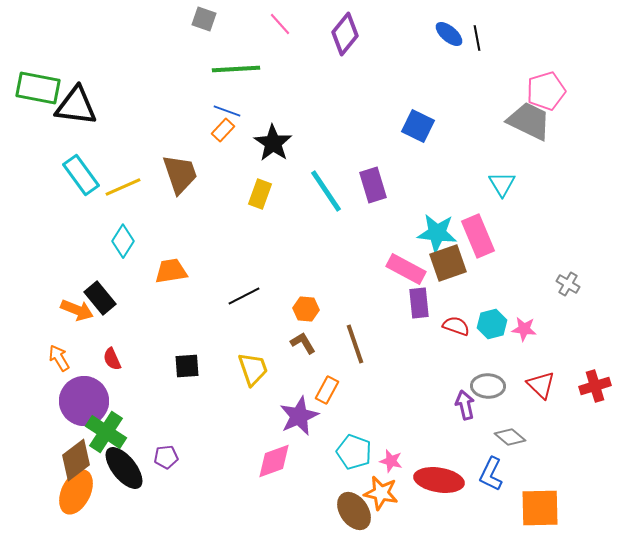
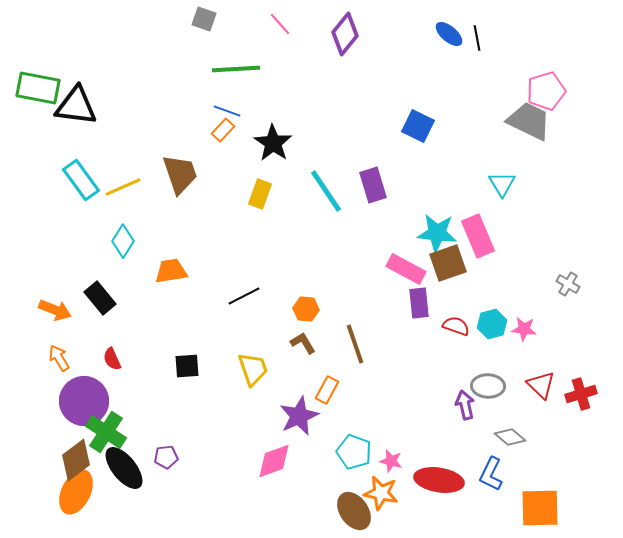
cyan rectangle at (81, 175): moved 5 px down
orange arrow at (77, 310): moved 22 px left
red cross at (595, 386): moved 14 px left, 8 px down
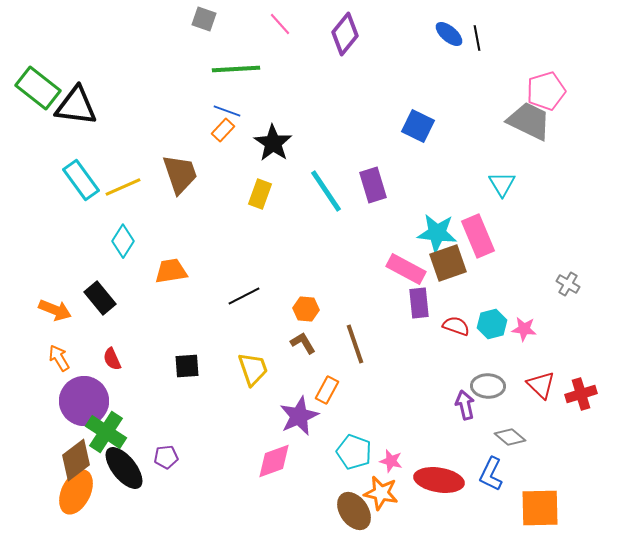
green rectangle at (38, 88): rotated 27 degrees clockwise
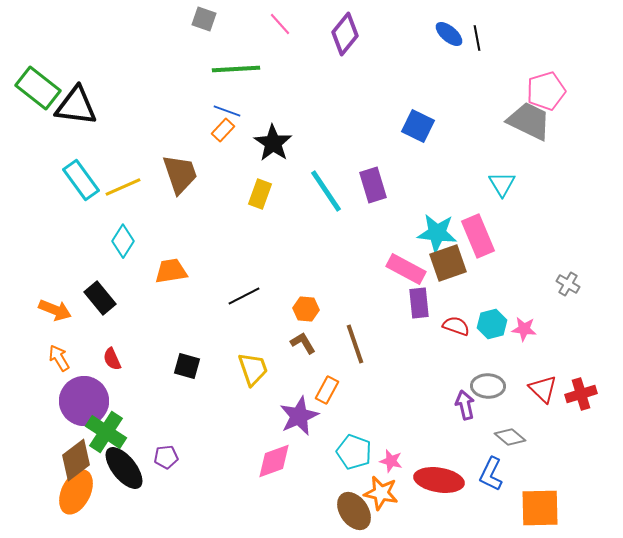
black square at (187, 366): rotated 20 degrees clockwise
red triangle at (541, 385): moved 2 px right, 4 px down
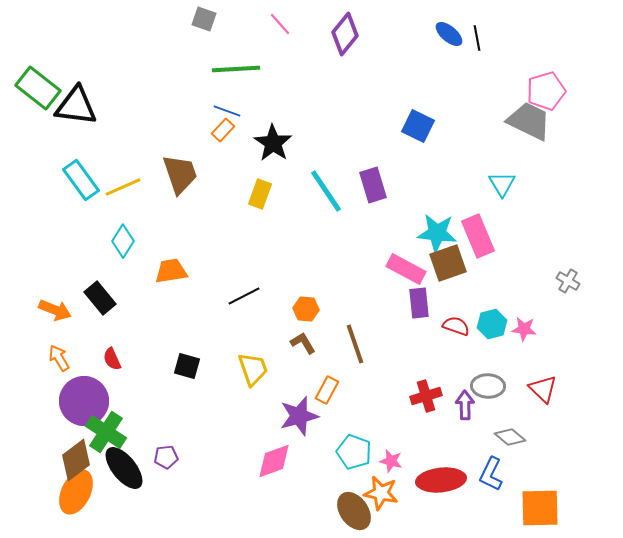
gray cross at (568, 284): moved 3 px up
red cross at (581, 394): moved 155 px left, 2 px down
purple arrow at (465, 405): rotated 12 degrees clockwise
purple star at (299, 416): rotated 9 degrees clockwise
red ellipse at (439, 480): moved 2 px right; rotated 15 degrees counterclockwise
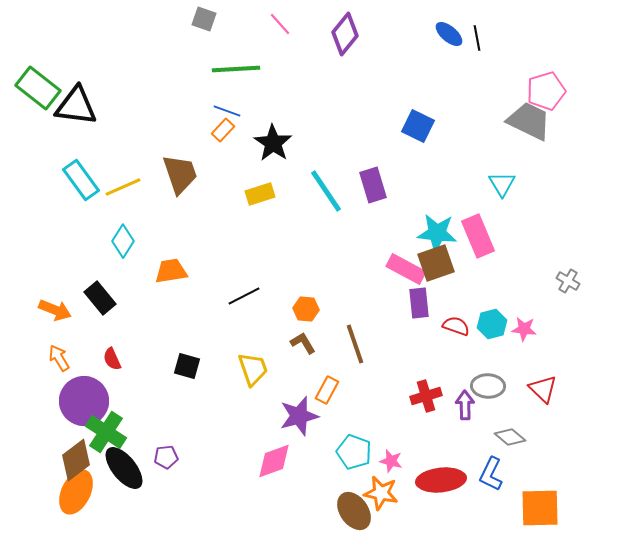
yellow rectangle at (260, 194): rotated 52 degrees clockwise
brown square at (448, 263): moved 12 px left
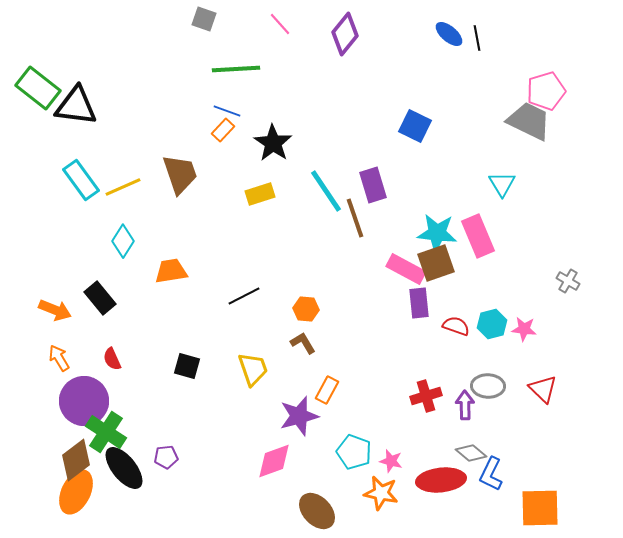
blue square at (418, 126): moved 3 px left
brown line at (355, 344): moved 126 px up
gray diamond at (510, 437): moved 39 px left, 16 px down
brown ellipse at (354, 511): moved 37 px left; rotated 9 degrees counterclockwise
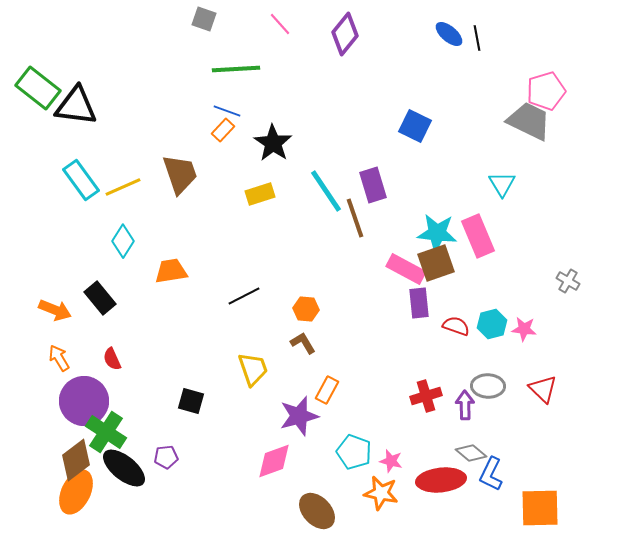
black square at (187, 366): moved 4 px right, 35 px down
black ellipse at (124, 468): rotated 12 degrees counterclockwise
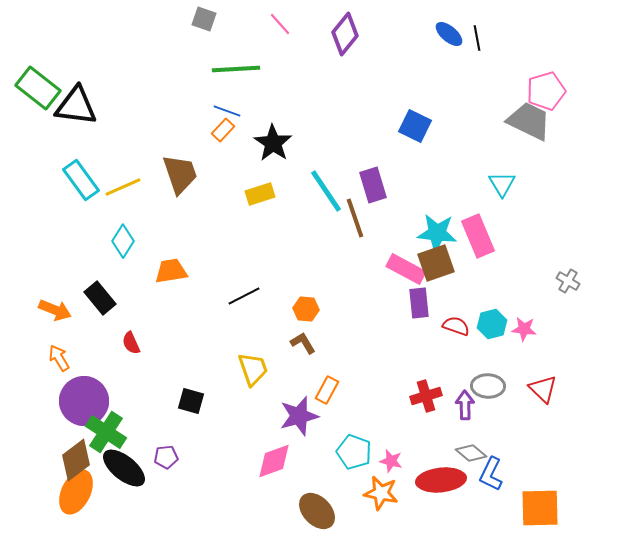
red semicircle at (112, 359): moved 19 px right, 16 px up
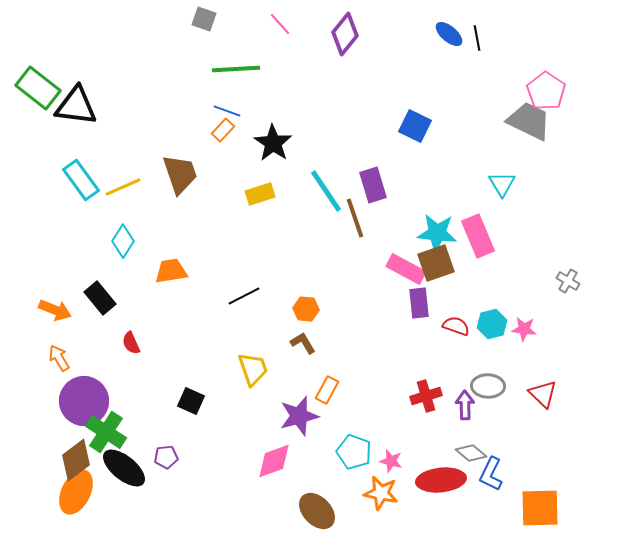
pink pentagon at (546, 91): rotated 21 degrees counterclockwise
red triangle at (543, 389): moved 5 px down
black square at (191, 401): rotated 8 degrees clockwise
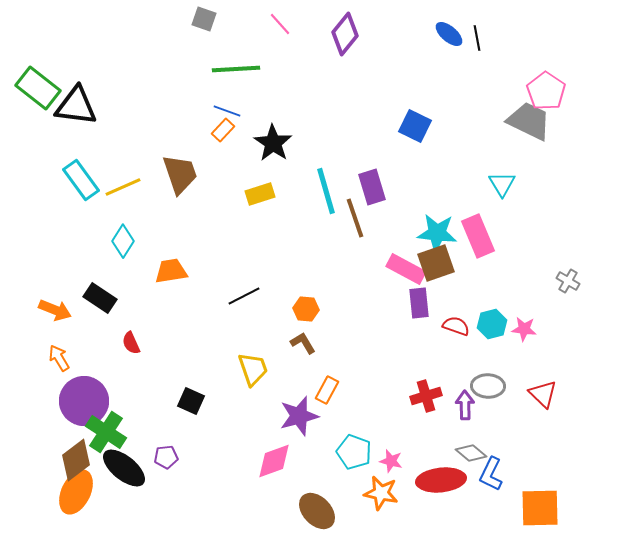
purple rectangle at (373, 185): moved 1 px left, 2 px down
cyan line at (326, 191): rotated 18 degrees clockwise
black rectangle at (100, 298): rotated 16 degrees counterclockwise
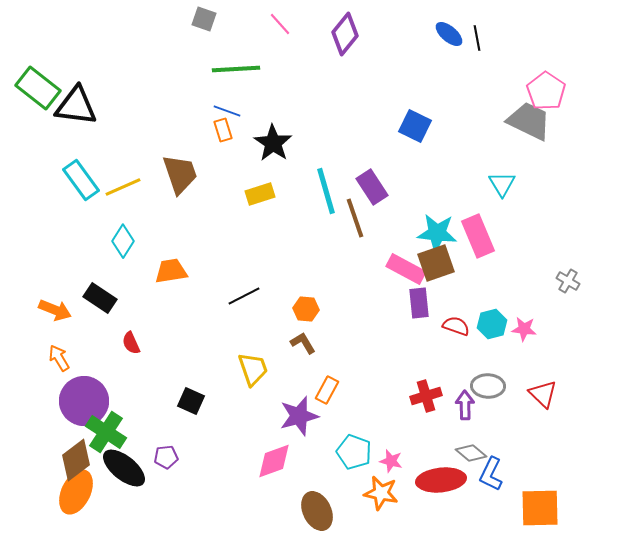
orange rectangle at (223, 130): rotated 60 degrees counterclockwise
purple rectangle at (372, 187): rotated 16 degrees counterclockwise
brown ellipse at (317, 511): rotated 18 degrees clockwise
